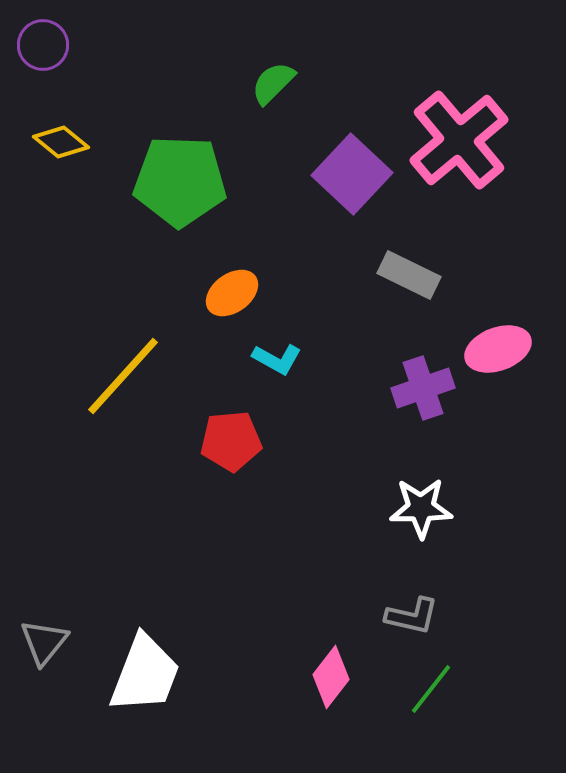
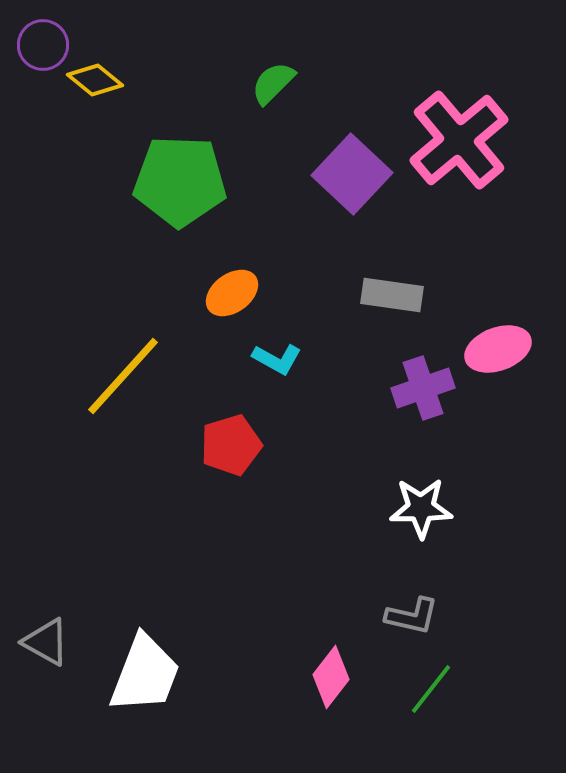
yellow diamond: moved 34 px right, 62 px up
gray rectangle: moved 17 px left, 20 px down; rotated 18 degrees counterclockwise
red pentagon: moved 4 px down; rotated 12 degrees counterclockwise
gray triangle: moved 2 px right; rotated 40 degrees counterclockwise
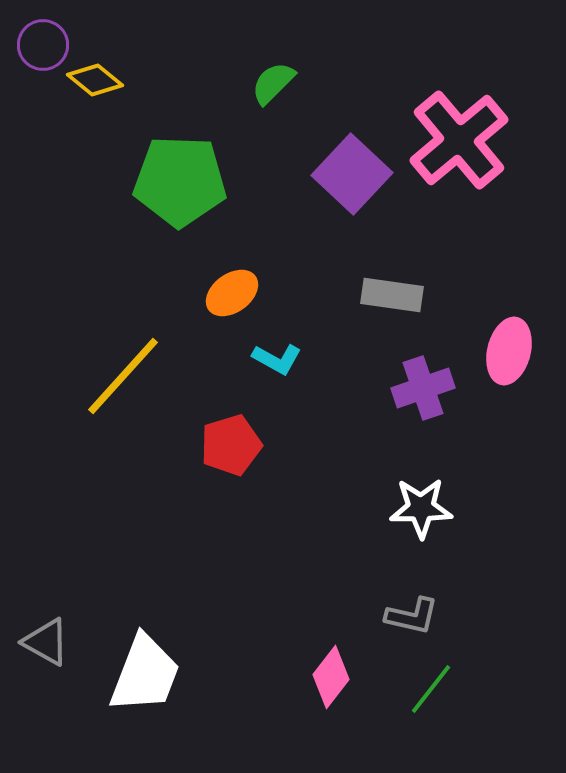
pink ellipse: moved 11 px right, 2 px down; rotated 56 degrees counterclockwise
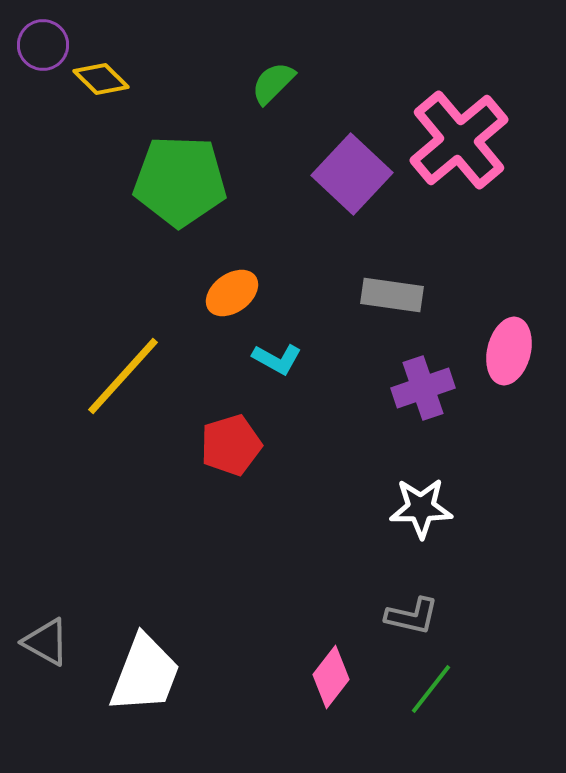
yellow diamond: moved 6 px right, 1 px up; rotated 6 degrees clockwise
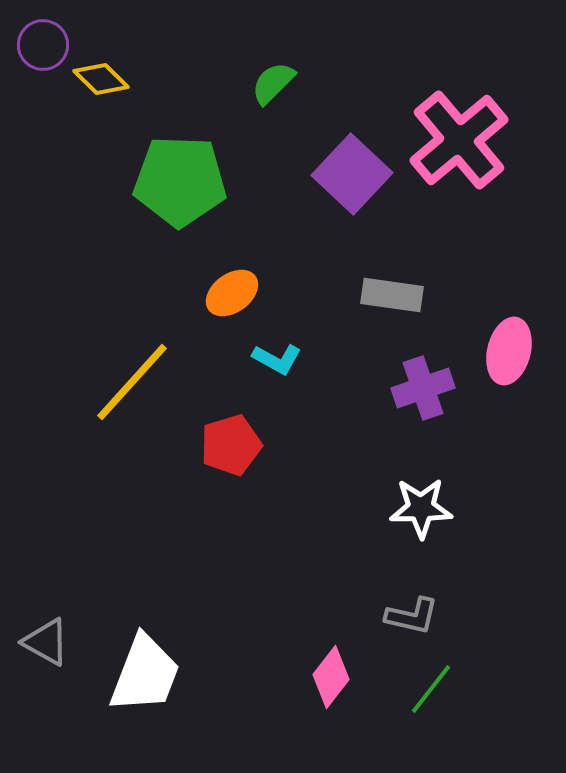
yellow line: moved 9 px right, 6 px down
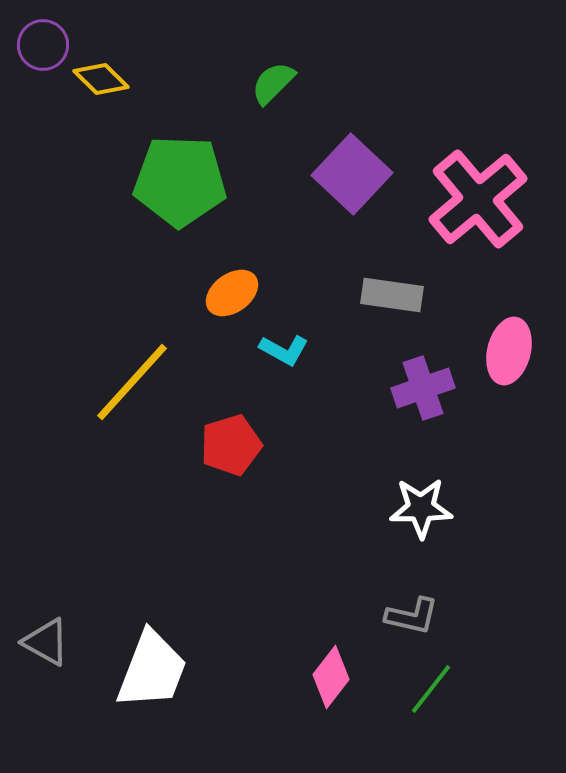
pink cross: moved 19 px right, 59 px down
cyan L-shape: moved 7 px right, 9 px up
white trapezoid: moved 7 px right, 4 px up
